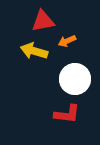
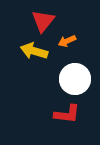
red triangle: rotated 40 degrees counterclockwise
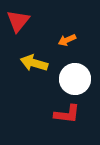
red triangle: moved 25 px left
orange arrow: moved 1 px up
yellow arrow: moved 12 px down
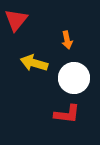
red triangle: moved 2 px left, 1 px up
orange arrow: rotated 78 degrees counterclockwise
white circle: moved 1 px left, 1 px up
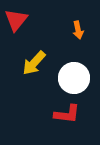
orange arrow: moved 11 px right, 10 px up
yellow arrow: rotated 64 degrees counterclockwise
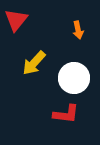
red L-shape: moved 1 px left
